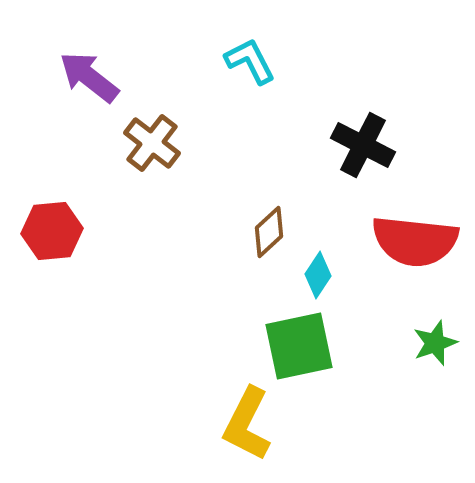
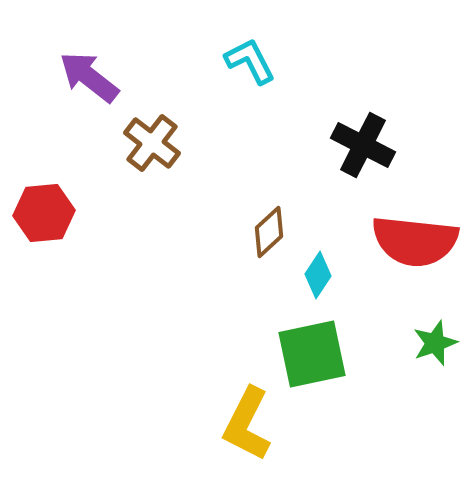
red hexagon: moved 8 px left, 18 px up
green square: moved 13 px right, 8 px down
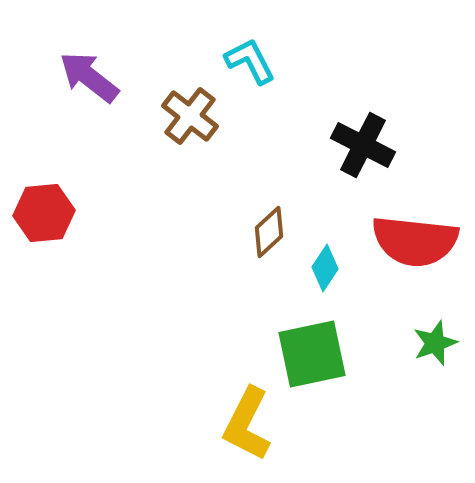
brown cross: moved 38 px right, 27 px up
cyan diamond: moved 7 px right, 7 px up
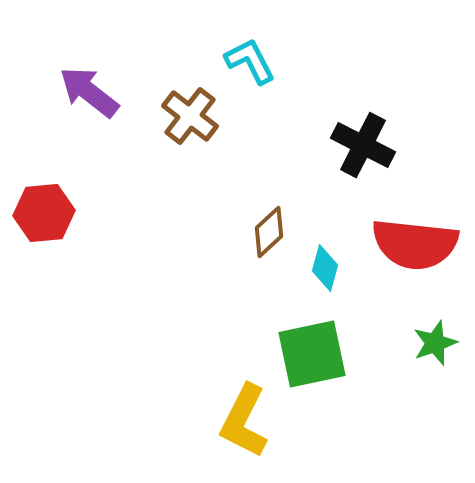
purple arrow: moved 15 px down
red semicircle: moved 3 px down
cyan diamond: rotated 18 degrees counterclockwise
yellow L-shape: moved 3 px left, 3 px up
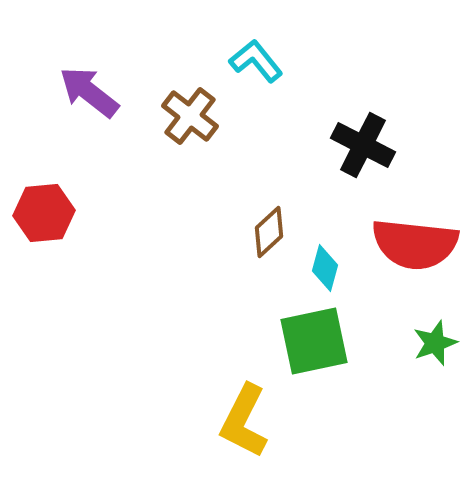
cyan L-shape: moved 6 px right; rotated 12 degrees counterclockwise
green square: moved 2 px right, 13 px up
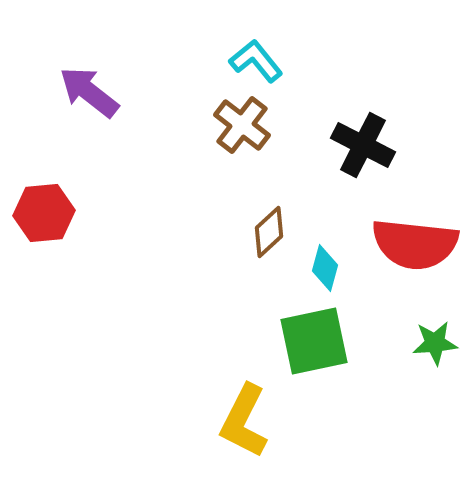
brown cross: moved 52 px right, 9 px down
green star: rotated 15 degrees clockwise
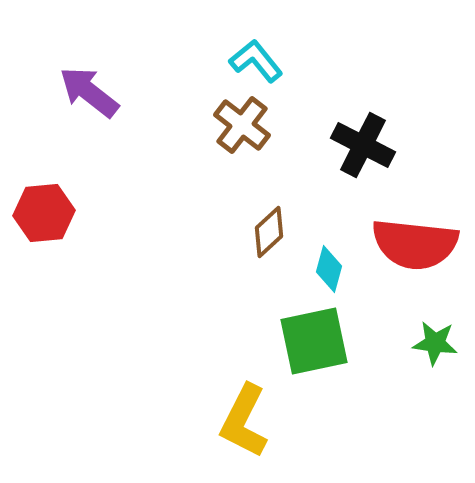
cyan diamond: moved 4 px right, 1 px down
green star: rotated 12 degrees clockwise
